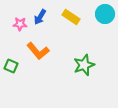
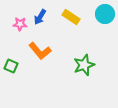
orange L-shape: moved 2 px right
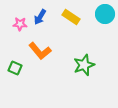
green square: moved 4 px right, 2 px down
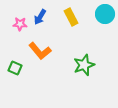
yellow rectangle: rotated 30 degrees clockwise
